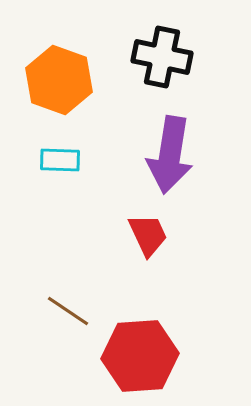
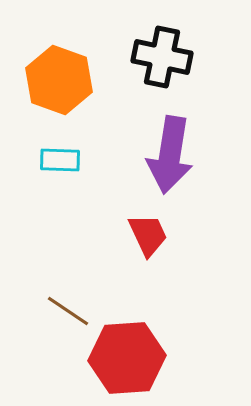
red hexagon: moved 13 px left, 2 px down
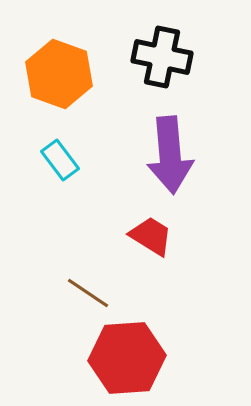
orange hexagon: moved 6 px up
purple arrow: rotated 14 degrees counterclockwise
cyan rectangle: rotated 51 degrees clockwise
red trapezoid: moved 3 px right, 1 px down; rotated 33 degrees counterclockwise
brown line: moved 20 px right, 18 px up
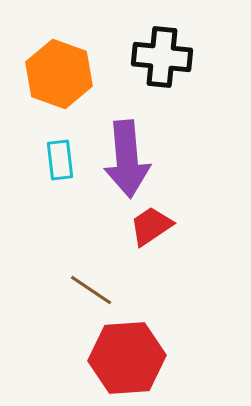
black cross: rotated 6 degrees counterclockwise
purple arrow: moved 43 px left, 4 px down
cyan rectangle: rotated 30 degrees clockwise
red trapezoid: moved 10 px up; rotated 66 degrees counterclockwise
brown line: moved 3 px right, 3 px up
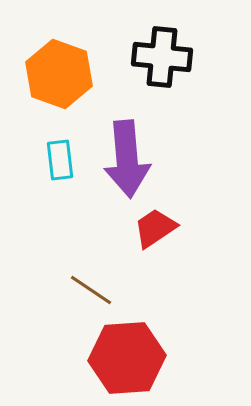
red trapezoid: moved 4 px right, 2 px down
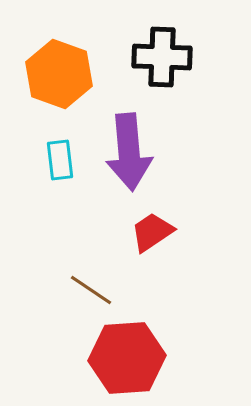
black cross: rotated 4 degrees counterclockwise
purple arrow: moved 2 px right, 7 px up
red trapezoid: moved 3 px left, 4 px down
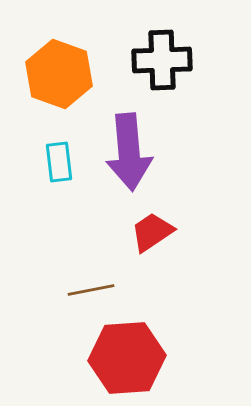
black cross: moved 3 px down; rotated 4 degrees counterclockwise
cyan rectangle: moved 1 px left, 2 px down
brown line: rotated 45 degrees counterclockwise
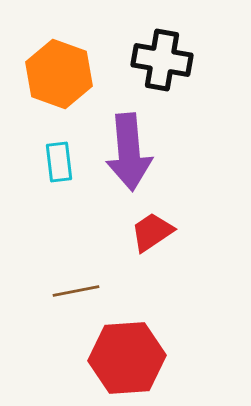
black cross: rotated 12 degrees clockwise
brown line: moved 15 px left, 1 px down
